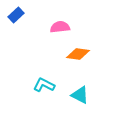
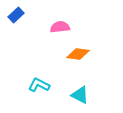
cyan L-shape: moved 5 px left
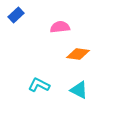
cyan triangle: moved 1 px left, 5 px up
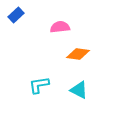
cyan L-shape: rotated 35 degrees counterclockwise
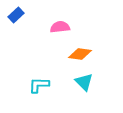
orange diamond: moved 2 px right
cyan L-shape: rotated 10 degrees clockwise
cyan triangle: moved 5 px right, 8 px up; rotated 18 degrees clockwise
